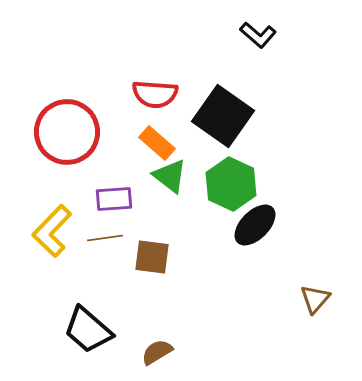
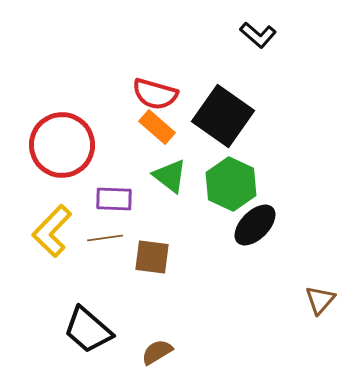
red semicircle: rotated 12 degrees clockwise
red circle: moved 5 px left, 13 px down
orange rectangle: moved 16 px up
purple rectangle: rotated 6 degrees clockwise
brown triangle: moved 5 px right, 1 px down
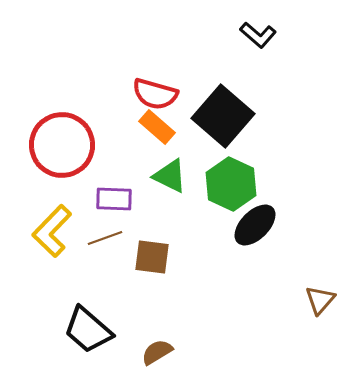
black square: rotated 6 degrees clockwise
green triangle: rotated 12 degrees counterclockwise
brown line: rotated 12 degrees counterclockwise
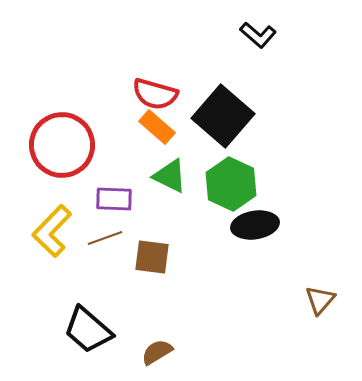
black ellipse: rotated 36 degrees clockwise
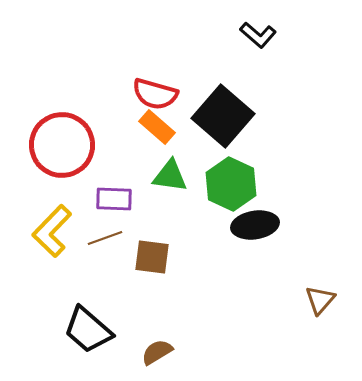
green triangle: rotated 18 degrees counterclockwise
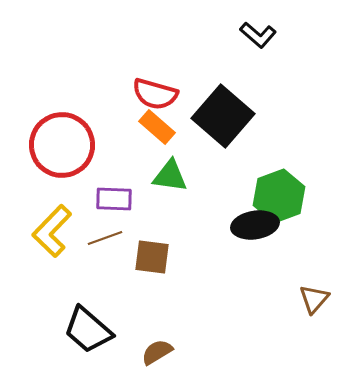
green hexagon: moved 48 px right, 12 px down; rotated 15 degrees clockwise
brown triangle: moved 6 px left, 1 px up
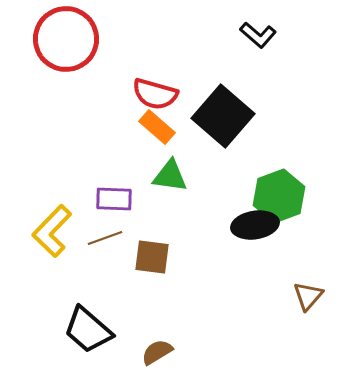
red circle: moved 4 px right, 106 px up
brown triangle: moved 6 px left, 3 px up
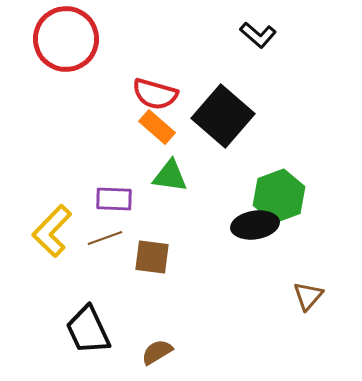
black trapezoid: rotated 24 degrees clockwise
